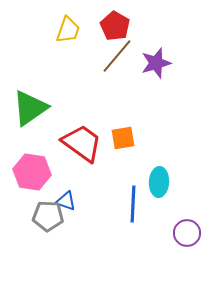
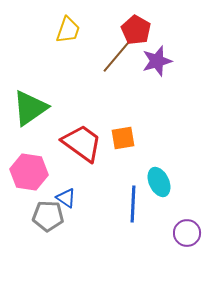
red pentagon: moved 21 px right, 4 px down
purple star: moved 1 px right, 2 px up
pink hexagon: moved 3 px left
cyan ellipse: rotated 28 degrees counterclockwise
blue triangle: moved 3 px up; rotated 15 degrees clockwise
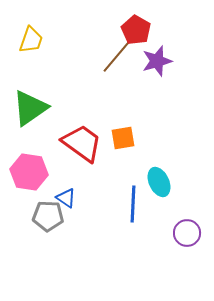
yellow trapezoid: moved 37 px left, 10 px down
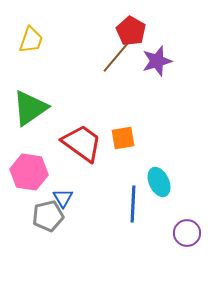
red pentagon: moved 5 px left, 1 px down
blue triangle: moved 3 px left; rotated 25 degrees clockwise
gray pentagon: rotated 16 degrees counterclockwise
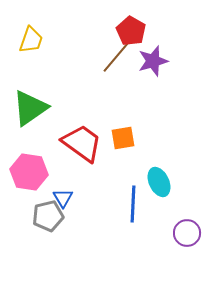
purple star: moved 4 px left
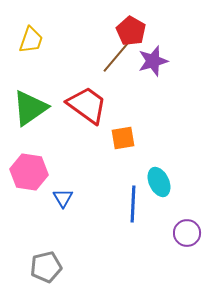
red trapezoid: moved 5 px right, 38 px up
gray pentagon: moved 2 px left, 51 px down
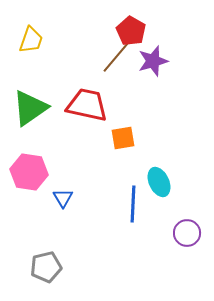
red trapezoid: rotated 24 degrees counterclockwise
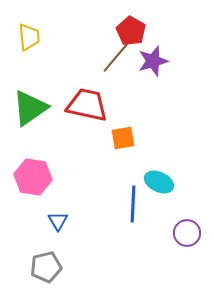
yellow trapezoid: moved 2 px left, 3 px up; rotated 24 degrees counterclockwise
pink hexagon: moved 4 px right, 5 px down
cyan ellipse: rotated 40 degrees counterclockwise
blue triangle: moved 5 px left, 23 px down
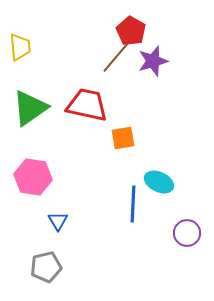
yellow trapezoid: moved 9 px left, 10 px down
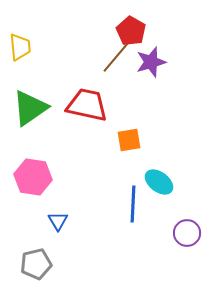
purple star: moved 2 px left, 1 px down
orange square: moved 6 px right, 2 px down
cyan ellipse: rotated 12 degrees clockwise
gray pentagon: moved 10 px left, 3 px up
